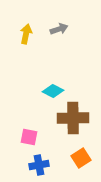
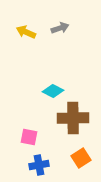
gray arrow: moved 1 px right, 1 px up
yellow arrow: moved 2 px up; rotated 78 degrees counterclockwise
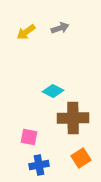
yellow arrow: rotated 60 degrees counterclockwise
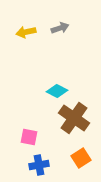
yellow arrow: rotated 24 degrees clockwise
cyan diamond: moved 4 px right
brown cross: moved 1 px right; rotated 36 degrees clockwise
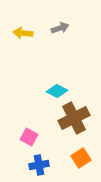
yellow arrow: moved 3 px left, 1 px down; rotated 18 degrees clockwise
brown cross: rotated 28 degrees clockwise
pink square: rotated 18 degrees clockwise
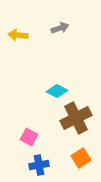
yellow arrow: moved 5 px left, 2 px down
brown cross: moved 2 px right
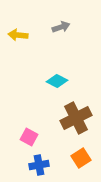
gray arrow: moved 1 px right, 1 px up
cyan diamond: moved 10 px up
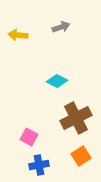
orange square: moved 2 px up
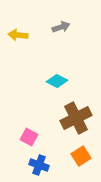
blue cross: rotated 30 degrees clockwise
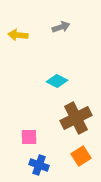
pink square: rotated 30 degrees counterclockwise
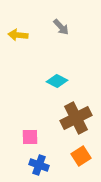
gray arrow: rotated 66 degrees clockwise
pink square: moved 1 px right
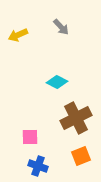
yellow arrow: rotated 30 degrees counterclockwise
cyan diamond: moved 1 px down
orange square: rotated 12 degrees clockwise
blue cross: moved 1 px left, 1 px down
